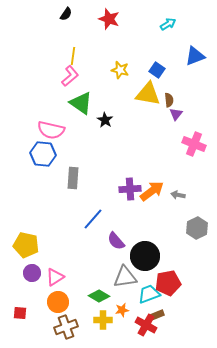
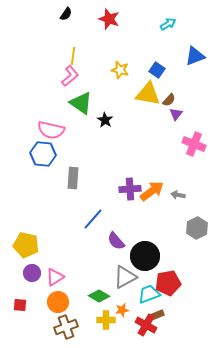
brown semicircle: rotated 48 degrees clockwise
gray triangle: rotated 20 degrees counterclockwise
red square: moved 8 px up
yellow cross: moved 3 px right
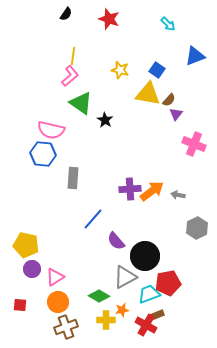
cyan arrow: rotated 77 degrees clockwise
purple circle: moved 4 px up
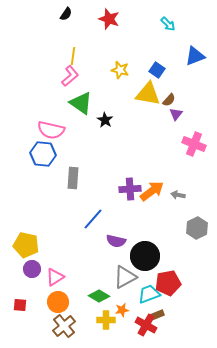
purple semicircle: rotated 36 degrees counterclockwise
brown cross: moved 2 px left, 1 px up; rotated 20 degrees counterclockwise
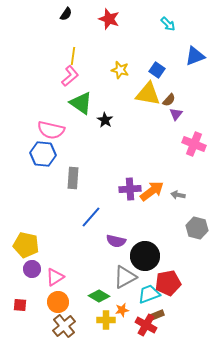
blue line: moved 2 px left, 2 px up
gray hexagon: rotated 20 degrees counterclockwise
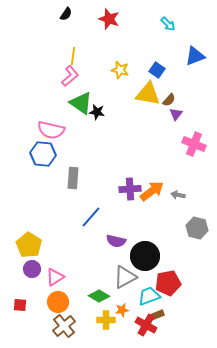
black star: moved 8 px left, 8 px up; rotated 21 degrees counterclockwise
yellow pentagon: moved 3 px right; rotated 20 degrees clockwise
cyan trapezoid: moved 2 px down
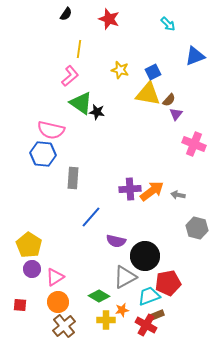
yellow line: moved 6 px right, 7 px up
blue square: moved 4 px left, 2 px down; rotated 28 degrees clockwise
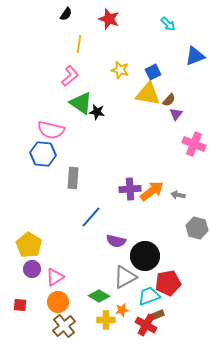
yellow line: moved 5 px up
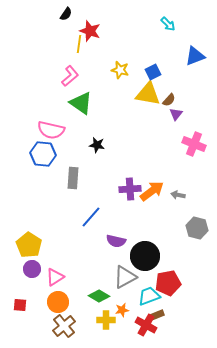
red star: moved 19 px left, 12 px down
black star: moved 33 px down
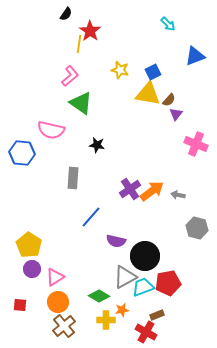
red star: rotated 15 degrees clockwise
pink cross: moved 2 px right
blue hexagon: moved 21 px left, 1 px up
purple cross: rotated 30 degrees counterclockwise
cyan trapezoid: moved 6 px left, 9 px up
red cross: moved 7 px down
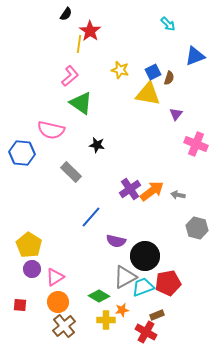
brown semicircle: moved 22 px up; rotated 24 degrees counterclockwise
gray rectangle: moved 2 px left, 6 px up; rotated 50 degrees counterclockwise
